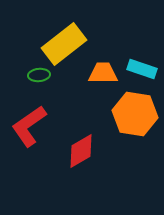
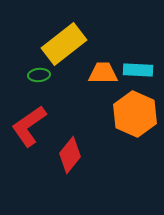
cyan rectangle: moved 4 px left, 1 px down; rotated 16 degrees counterclockwise
orange hexagon: rotated 15 degrees clockwise
red diamond: moved 11 px left, 4 px down; rotated 21 degrees counterclockwise
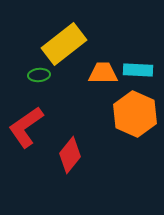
red L-shape: moved 3 px left, 1 px down
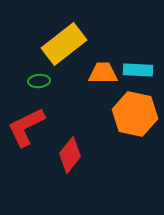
green ellipse: moved 6 px down
orange hexagon: rotated 12 degrees counterclockwise
red L-shape: rotated 9 degrees clockwise
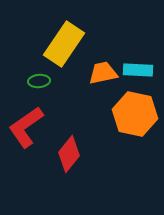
yellow rectangle: rotated 18 degrees counterclockwise
orange trapezoid: rotated 12 degrees counterclockwise
red L-shape: rotated 9 degrees counterclockwise
red diamond: moved 1 px left, 1 px up
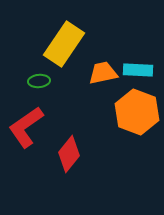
orange hexagon: moved 2 px right, 2 px up; rotated 9 degrees clockwise
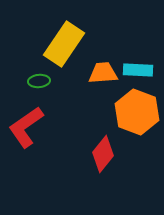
orange trapezoid: rotated 8 degrees clockwise
red diamond: moved 34 px right
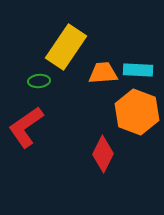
yellow rectangle: moved 2 px right, 3 px down
red diamond: rotated 12 degrees counterclockwise
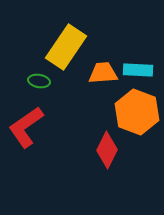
green ellipse: rotated 15 degrees clockwise
red diamond: moved 4 px right, 4 px up
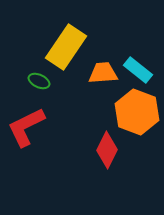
cyan rectangle: rotated 36 degrees clockwise
green ellipse: rotated 15 degrees clockwise
red L-shape: rotated 9 degrees clockwise
